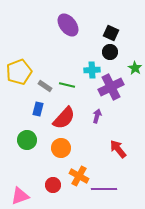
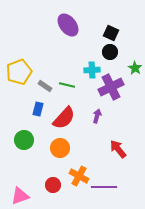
green circle: moved 3 px left
orange circle: moved 1 px left
purple line: moved 2 px up
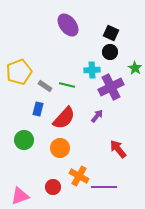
purple arrow: rotated 24 degrees clockwise
red circle: moved 2 px down
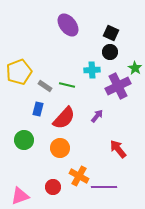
purple cross: moved 7 px right, 1 px up
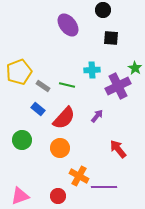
black square: moved 5 px down; rotated 21 degrees counterclockwise
black circle: moved 7 px left, 42 px up
gray rectangle: moved 2 px left
blue rectangle: rotated 64 degrees counterclockwise
green circle: moved 2 px left
red circle: moved 5 px right, 9 px down
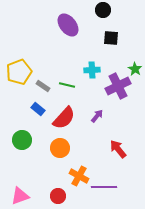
green star: moved 1 px down
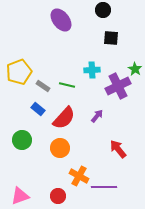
purple ellipse: moved 7 px left, 5 px up
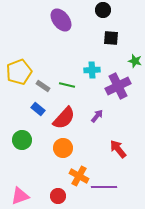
green star: moved 8 px up; rotated 16 degrees counterclockwise
orange circle: moved 3 px right
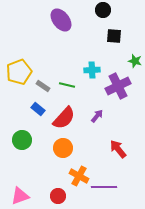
black square: moved 3 px right, 2 px up
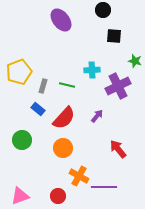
gray rectangle: rotated 72 degrees clockwise
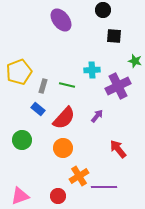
orange cross: rotated 30 degrees clockwise
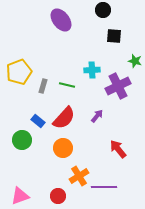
blue rectangle: moved 12 px down
